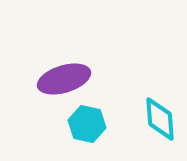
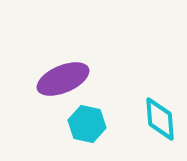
purple ellipse: moved 1 px left; rotated 6 degrees counterclockwise
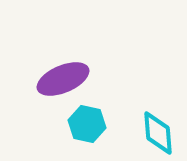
cyan diamond: moved 2 px left, 14 px down
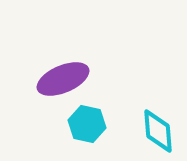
cyan diamond: moved 2 px up
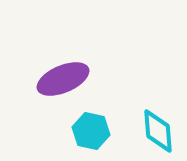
cyan hexagon: moved 4 px right, 7 px down
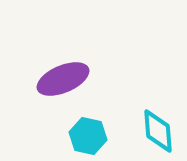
cyan hexagon: moved 3 px left, 5 px down
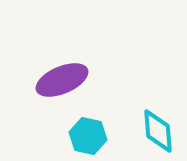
purple ellipse: moved 1 px left, 1 px down
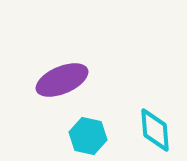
cyan diamond: moved 3 px left, 1 px up
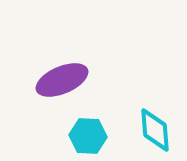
cyan hexagon: rotated 9 degrees counterclockwise
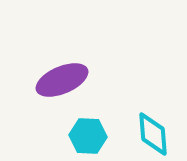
cyan diamond: moved 2 px left, 4 px down
